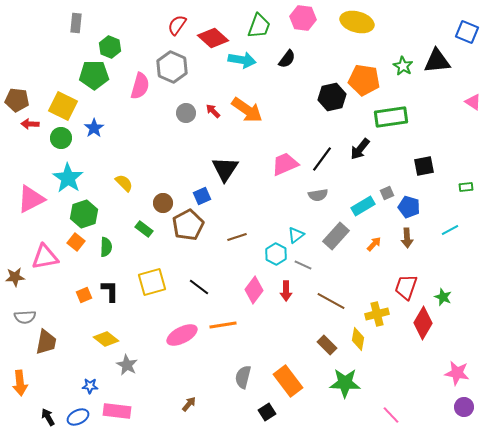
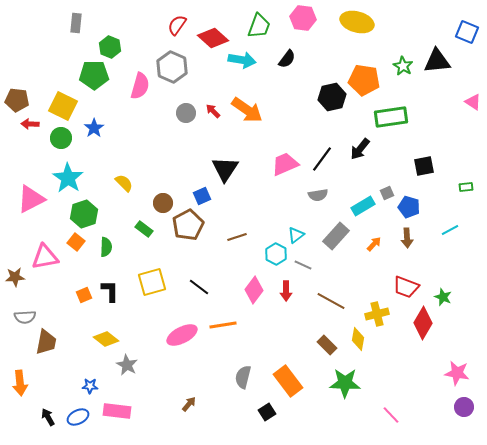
red trapezoid at (406, 287): rotated 88 degrees counterclockwise
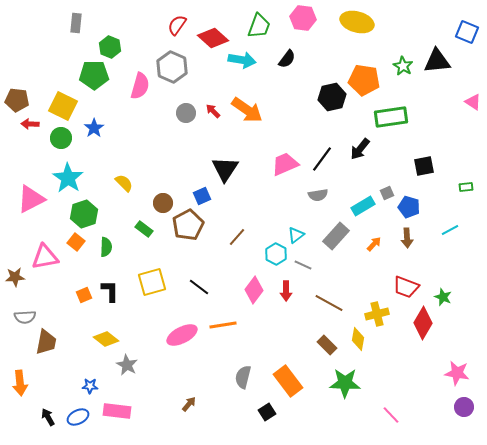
brown line at (237, 237): rotated 30 degrees counterclockwise
brown line at (331, 301): moved 2 px left, 2 px down
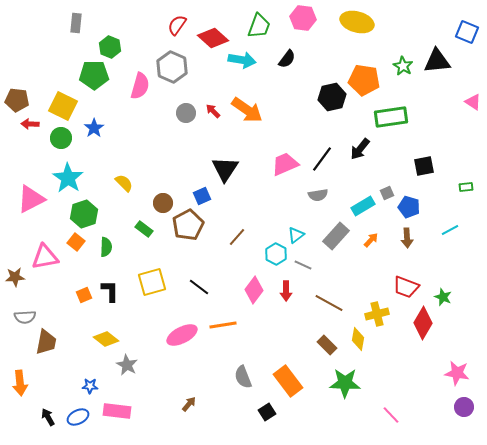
orange arrow at (374, 244): moved 3 px left, 4 px up
gray semicircle at (243, 377): rotated 35 degrees counterclockwise
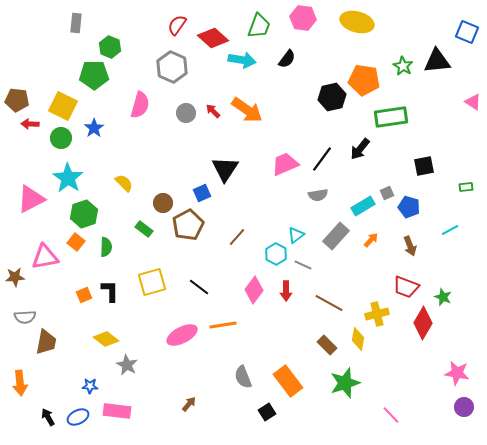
pink semicircle at (140, 86): moved 19 px down
blue square at (202, 196): moved 3 px up
brown arrow at (407, 238): moved 3 px right, 8 px down; rotated 18 degrees counterclockwise
green star at (345, 383): rotated 20 degrees counterclockwise
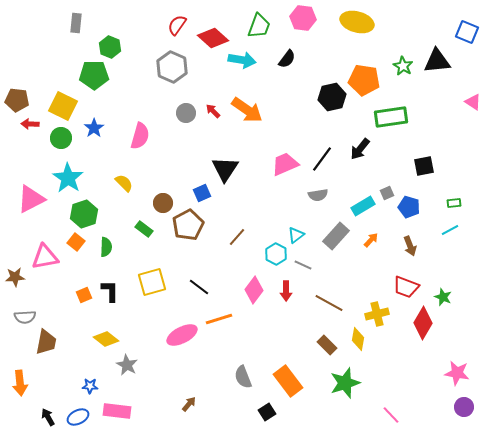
pink semicircle at (140, 105): moved 31 px down
green rectangle at (466, 187): moved 12 px left, 16 px down
orange line at (223, 325): moved 4 px left, 6 px up; rotated 8 degrees counterclockwise
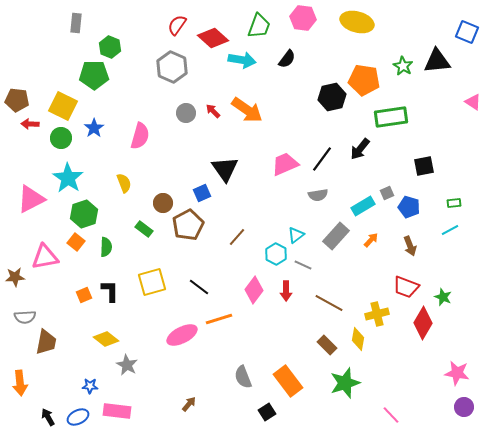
black triangle at (225, 169): rotated 8 degrees counterclockwise
yellow semicircle at (124, 183): rotated 24 degrees clockwise
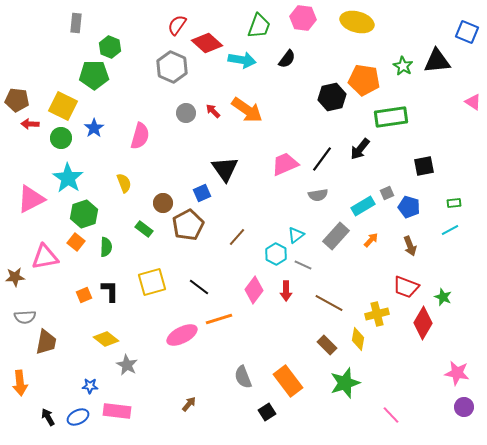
red diamond at (213, 38): moved 6 px left, 5 px down
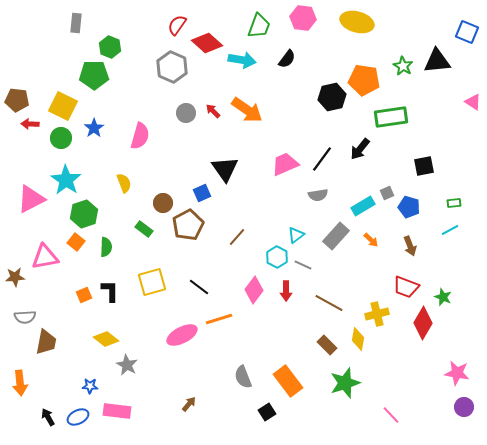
cyan star at (68, 178): moved 2 px left, 2 px down
orange arrow at (371, 240): rotated 91 degrees clockwise
cyan hexagon at (276, 254): moved 1 px right, 3 px down
